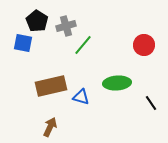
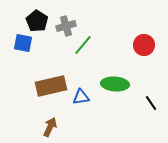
green ellipse: moved 2 px left, 1 px down; rotated 8 degrees clockwise
blue triangle: rotated 24 degrees counterclockwise
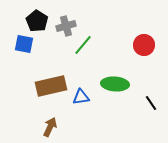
blue square: moved 1 px right, 1 px down
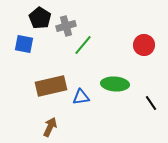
black pentagon: moved 3 px right, 3 px up
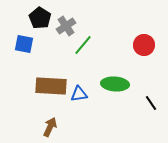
gray cross: rotated 18 degrees counterclockwise
brown rectangle: rotated 16 degrees clockwise
blue triangle: moved 2 px left, 3 px up
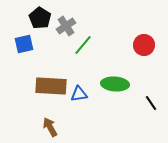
blue square: rotated 24 degrees counterclockwise
brown arrow: rotated 54 degrees counterclockwise
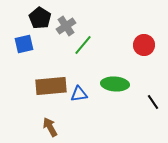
brown rectangle: rotated 8 degrees counterclockwise
black line: moved 2 px right, 1 px up
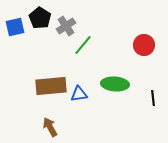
blue square: moved 9 px left, 17 px up
black line: moved 4 px up; rotated 28 degrees clockwise
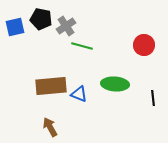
black pentagon: moved 1 px right, 1 px down; rotated 20 degrees counterclockwise
green line: moved 1 px left, 1 px down; rotated 65 degrees clockwise
blue triangle: rotated 30 degrees clockwise
